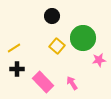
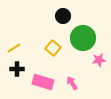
black circle: moved 11 px right
yellow square: moved 4 px left, 2 px down
pink rectangle: rotated 30 degrees counterclockwise
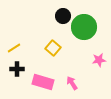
green circle: moved 1 px right, 11 px up
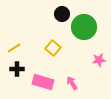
black circle: moved 1 px left, 2 px up
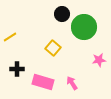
yellow line: moved 4 px left, 11 px up
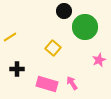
black circle: moved 2 px right, 3 px up
green circle: moved 1 px right
pink star: rotated 16 degrees counterclockwise
pink rectangle: moved 4 px right, 2 px down
